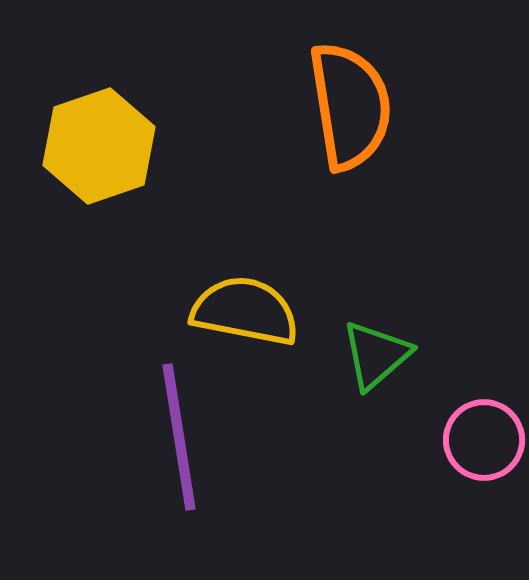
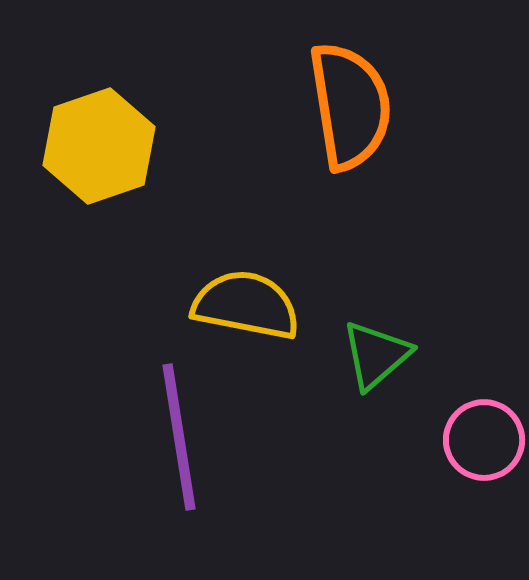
yellow semicircle: moved 1 px right, 6 px up
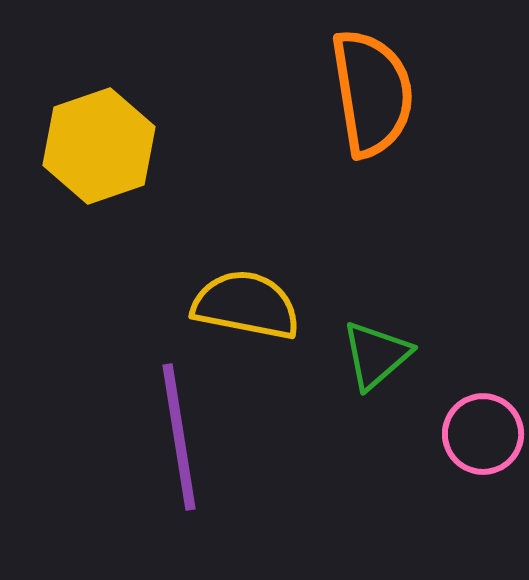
orange semicircle: moved 22 px right, 13 px up
pink circle: moved 1 px left, 6 px up
